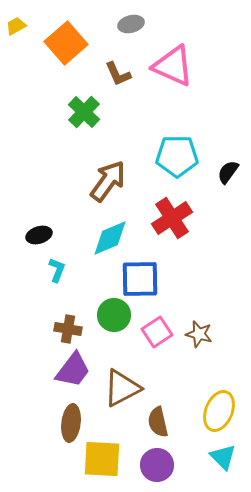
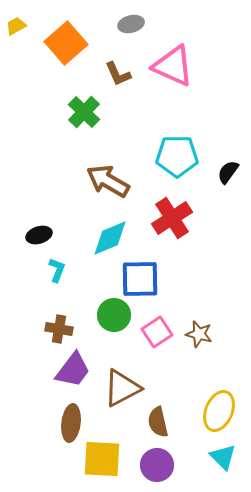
brown arrow: rotated 96 degrees counterclockwise
brown cross: moved 9 px left
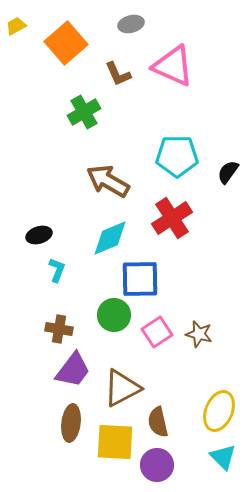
green cross: rotated 16 degrees clockwise
yellow square: moved 13 px right, 17 px up
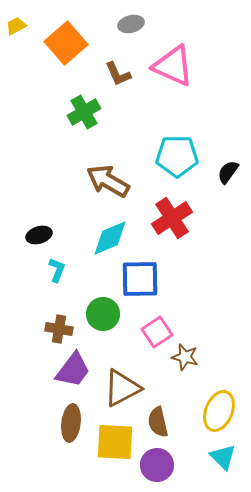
green circle: moved 11 px left, 1 px up
brown star: moved 14 px left, 23 px down
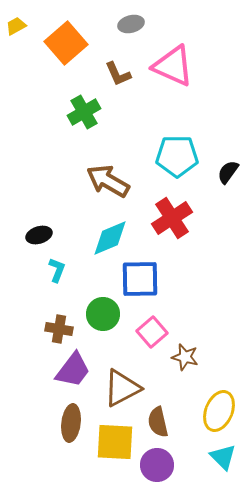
pink square: moved 5 px left; rotated 8 degrees counterclockwise
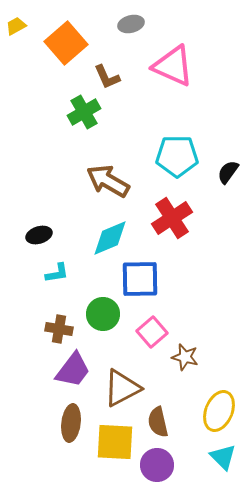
brown L-shape: moved 11 px left, 3 px down
cyan L-shape: moved 3 px down; rotated 60 degrees clockwise
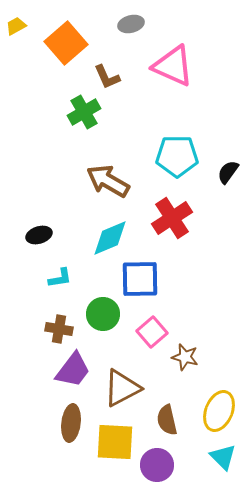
cyan L-shape: moved 3 px right, 5 px down
brown semicircle: moved 9 px right, 2 px up
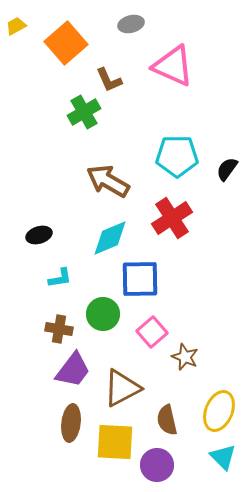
brown L-shape: moved 2 px right, 3 px down
black semicircle: moved 1 px left, 3 px up
brown star: rotated 8 degrees clockwise
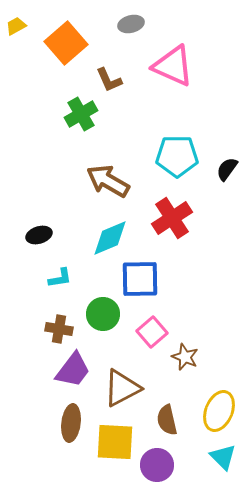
green cross: moved 3 px left, 2 px down
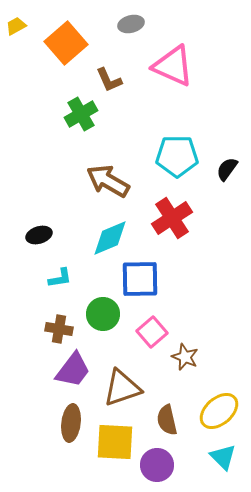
brown triangle: rotated 9 degrees clockwise
yellow ellipse: rotated 27 degrees clockwise
